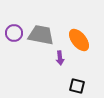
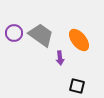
gray trapezoid: rotated 24 degrees clockwise
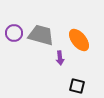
gray trapezoid: rotated 20 degrees counterclockwise
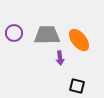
gray trapezoid: moved 6 px right; rotated 16 degrees counterclockwise
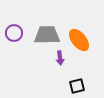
black square: rotated 28 degrees counterclockwise
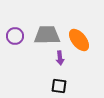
purple circle: moved 1 px right, 3 px down
black square: moved 18 px left; rotated 21 degrees clockwise
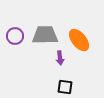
gray trapezoid: moved 2 px left
black square: moved 6 px right, 1 px down
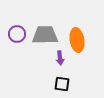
purple circle: moved 2 px right, 2 px up
orange ellipse: moved 2 px left; rotated 30 degrees clockwise
black square: moved 3 px left, 3 px up
